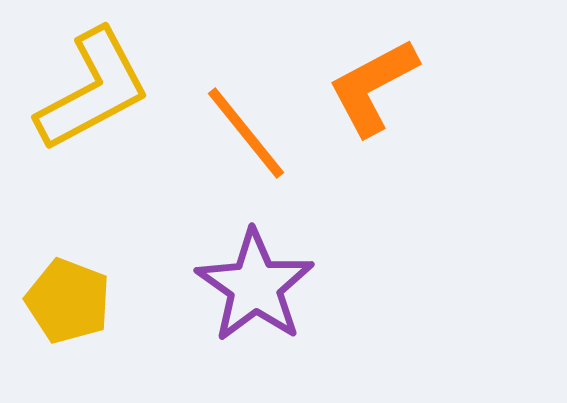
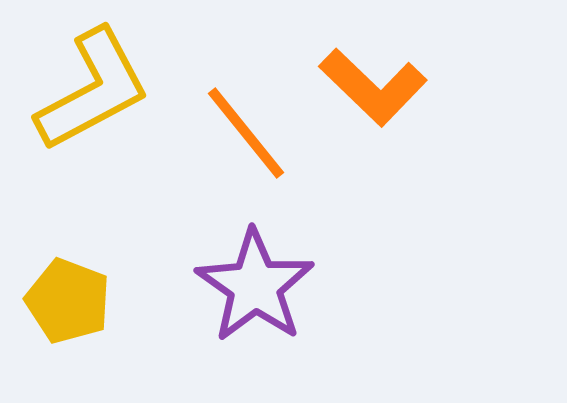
orange L-shape: rotated 108 degrees counterclockwise
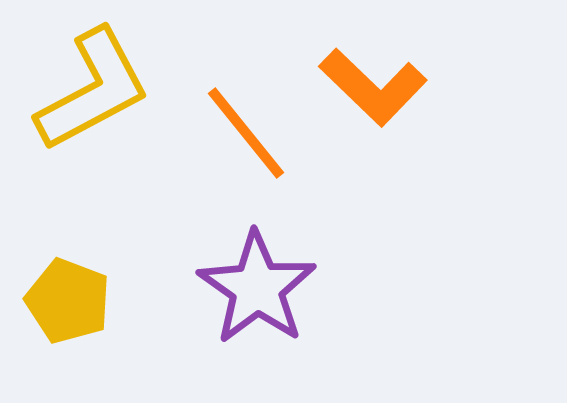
purple star: moved 2 px right, 2 px down
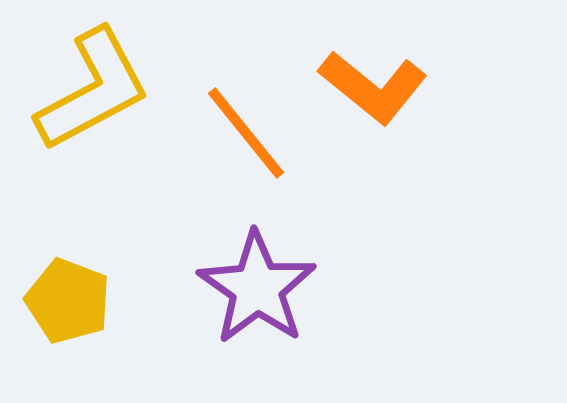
orange L-shape: rotated 5 degrees counterclockwise
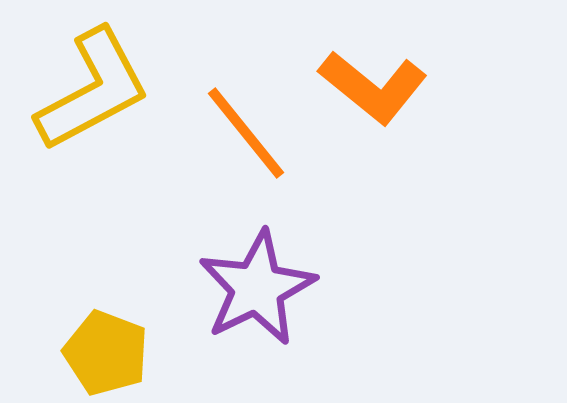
purple star: rotated 11 degrees clockwise
yellow pentagon: moved 38 px right, 52 px down
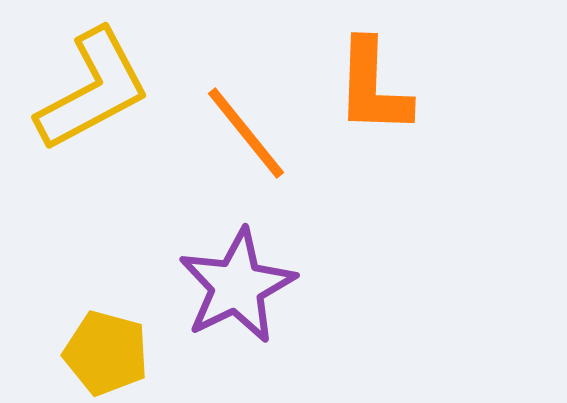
orange L-shape: rotated 53 degrees clockwise
purple star: moved 20 px left, 2 px up
yellow pentagon: rotated 6 degrees counterclockwise
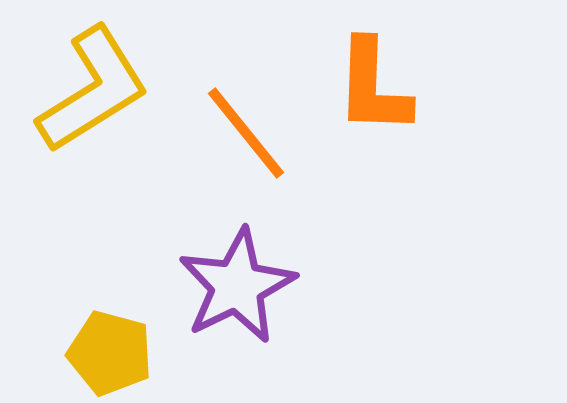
yellow L-shape: rotated 4 degrees counterclockwise
yellow pentagon: moved 4 px right
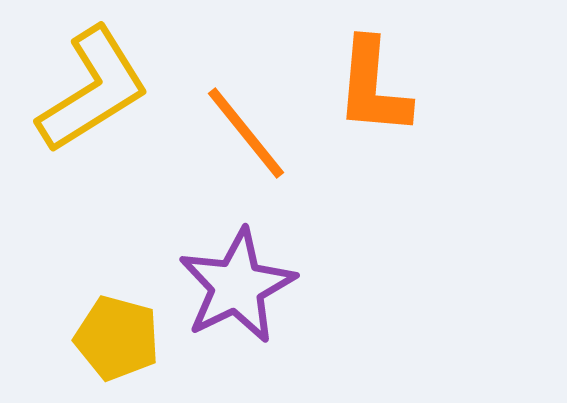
orange L-shape: rotated 3 degrees clockwise
yellow pentagon: moved 7 px right, 15 px up
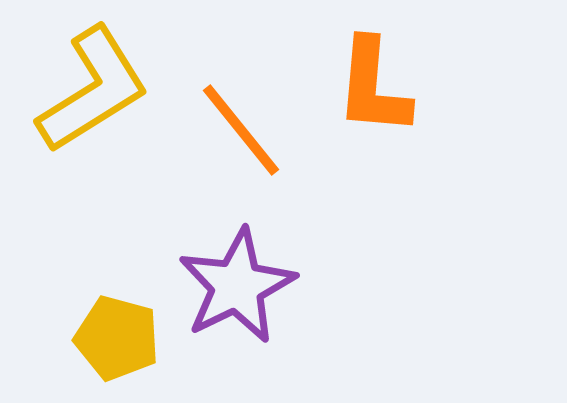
orange line: moved 5 px left, 3 px up
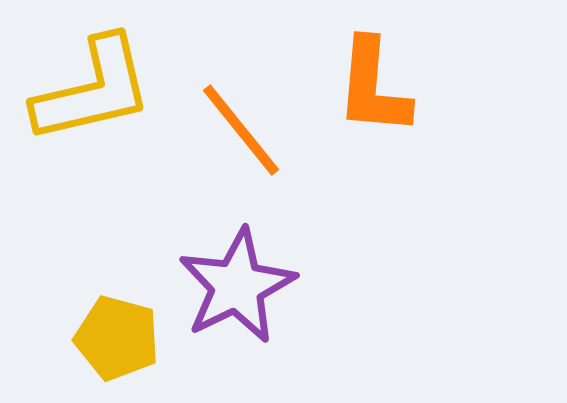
yellow L-shape: rotated 19 degrees clockwise
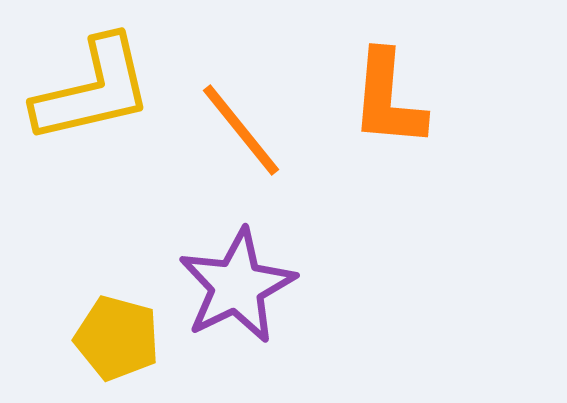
orange L-shape: moved 15 px right, 12 px down
